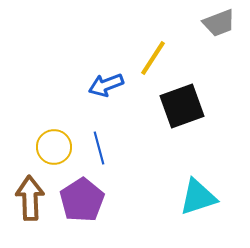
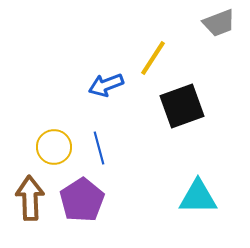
cyan triangle: rotated 18 degrees clockwise
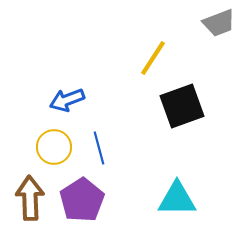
blue arrow: moved 39 px left, 15 px down
cyan triangle: moved 21 px left, 2 px down
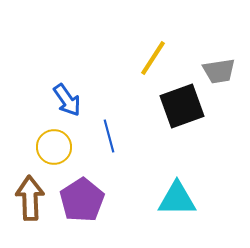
gray trapezoid: moved 48 px down; rotated 12 degrees clockwise
blue arrow: rotated 104 degrees counterclockwise
blue line: moved 10 px right, 12 px up
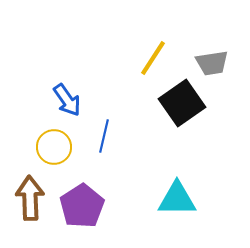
gray trapezoid: moved 7 px left, 8 px up
black square: moved 3 px up; rotated 15 degrees counterclockwise
blue line: moved 5 px left; rotated 28 degrees clockwise
purple pentagon: moved 6 px down
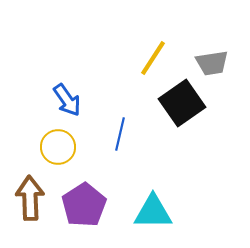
blue line: moved 16 px right, 2 px up
yellow circle: moved 4 px right
cyan triangle: moved 24 px left, 13 px down
purple pentagon: moved 2 px right, 1 px up
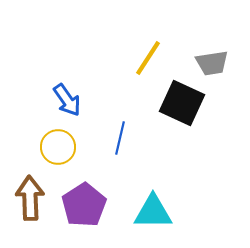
yellow line: moved 5 px left
black square: rotated 30 degrees counterclockwise
blue line: moved 4 px down
